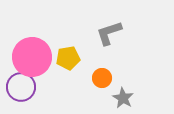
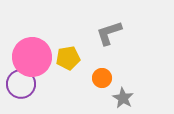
purple circle: moved 3 px up
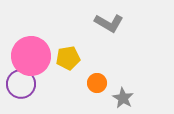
gray L-shape: moved 10 px up; rotated 132 degrees counterclockwise
pink circle: moved 1 px left, 1 px up
orange circle: moved 5 px left, 5 px down
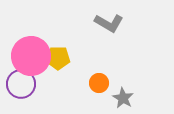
yellow pentagon: moved 10 px left; rotated 10 degrees clockwise
orange circle: moved 2 px right
